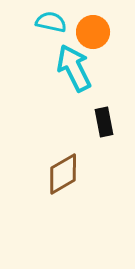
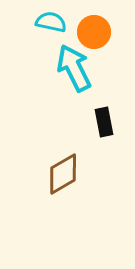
orange circle: moved 1 px right
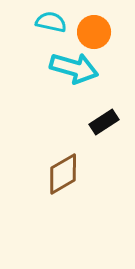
cyan arrow: rotated 132 degrees clockwise
black rectangle: rotated 68 degrees clockwise
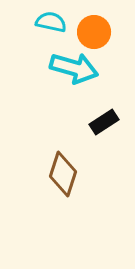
brown diamond: rotated 42 degrees counterclockwise
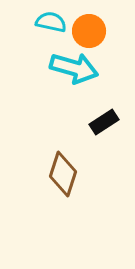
orange circle: moved 5 px left, 1 px up
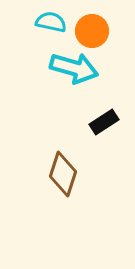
orange circle: moved 3 px right
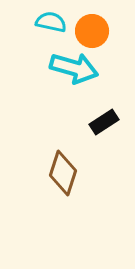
brown diamond: moved 1 px up
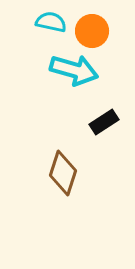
cyan arrow: moved 2 px down
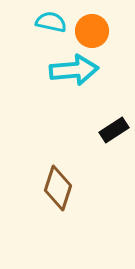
cyan arrow: rotated 21 degrees counterclockwise
black rectangle: moved 10 px right, 8 px down
brown diamond: moved 5 px left, 15 px down
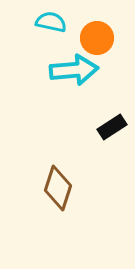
orange circle: moved 5 px right, 7 px down
black rectangle: moved 2 px left, 3 px up
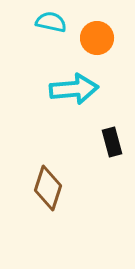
cyan arrow: moved 19 px down
black rectangle: moved 15 px down; rotated 72 degrees counterclockwise
brown diamond: moved 10 px left
